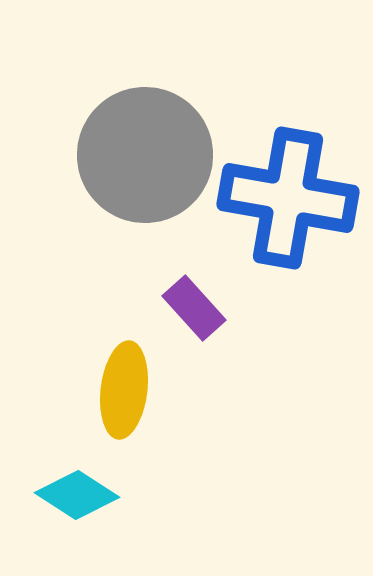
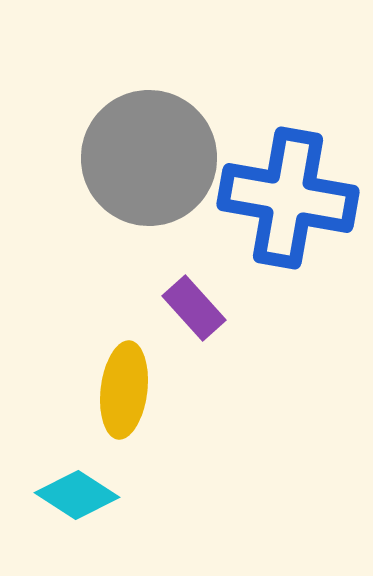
gray circle: moved 4 px right, 3 px down
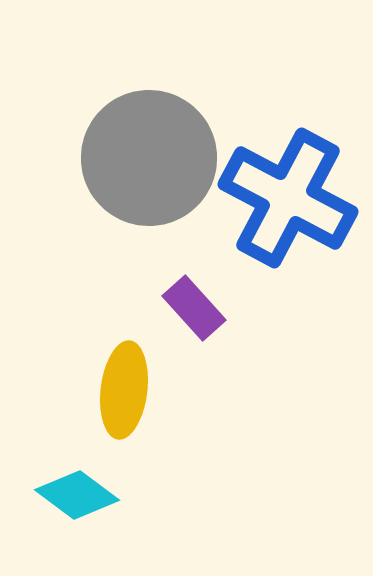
blue cross: rotated 18 degrees clockwise
cyan diamond: rotated 4 degrees clockwise
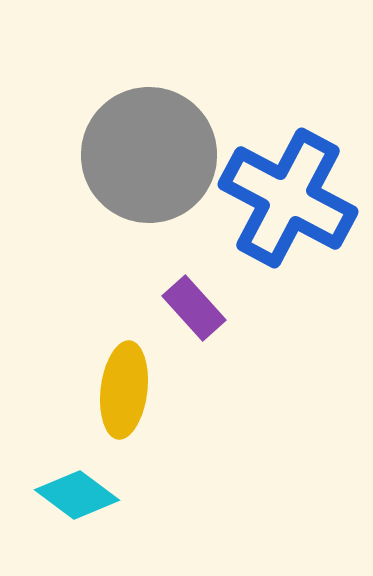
gray circle: moved 3 px up
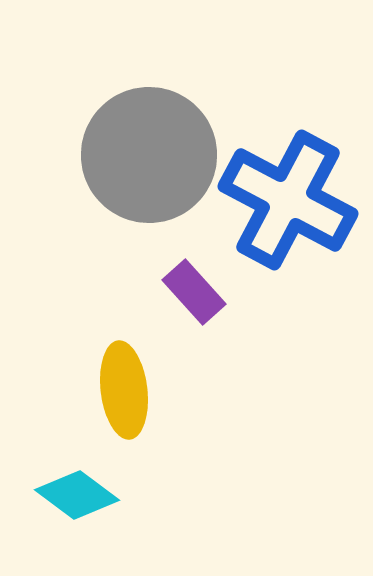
blue cross: moved 2 px down
purple rectangle: moved 16 px up
yellow ellipse: rotated 14 degrees counterclockwise
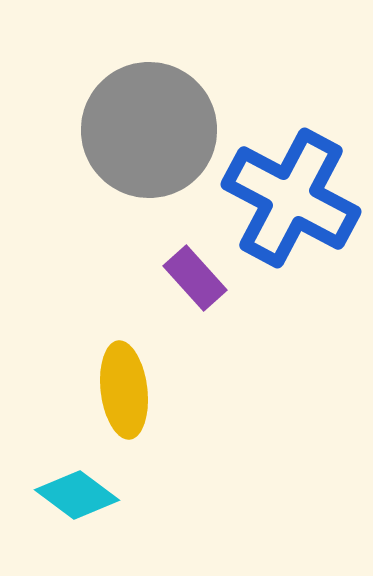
gray circle: moved 25 px up
blue cross: moved 3 px right, 2 px up
purple rectangle: moved 1 px right, 14 px up
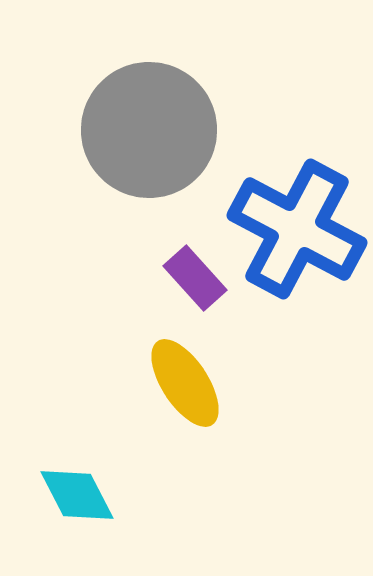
blue cross: moved 6 px right, 31 px down
yellow ellipse: moved 61 px right, 7 px up; rotated 26 degrees counterclockwise
cyan diamond: rotated 26 degrees clockwise
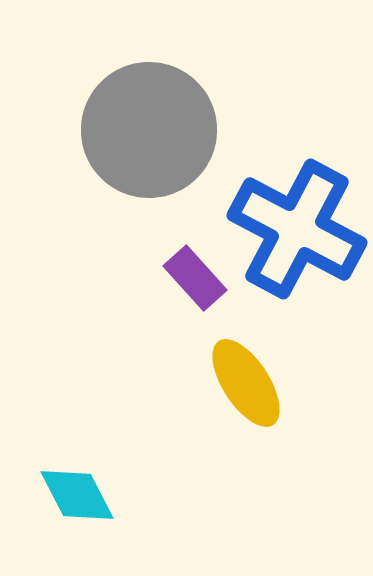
yellow ellipse: moved 61 px right
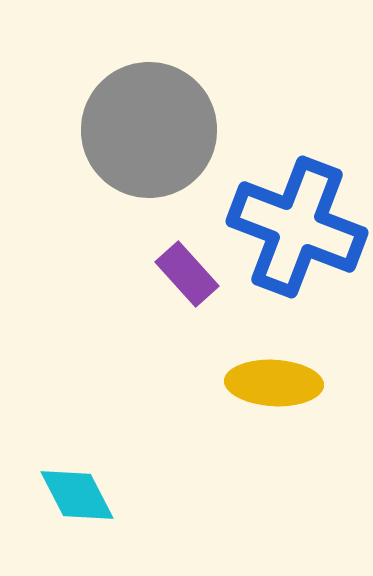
blue cross: moved 2 px up; rotated 7 degrees counterclockwise
purple rectangle: moved 8 px left, 4 px up
yellow ellipse: moved 28 px right; rotated 54 degrees counterclockwise
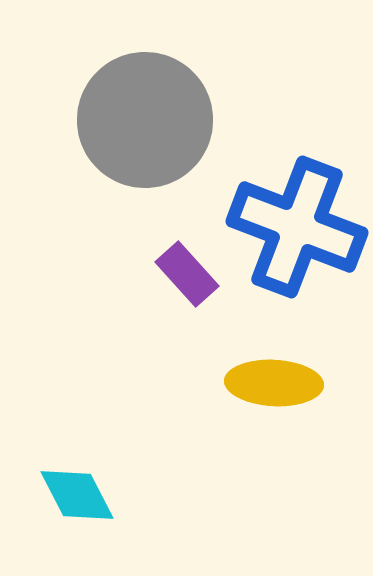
gray circle: moved 4 px left, 10 px up
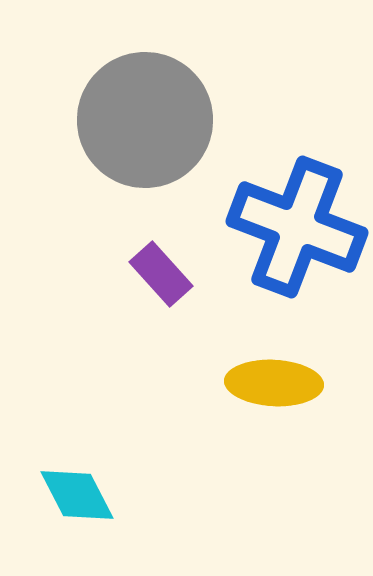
purple rectangle: moved 26 px left
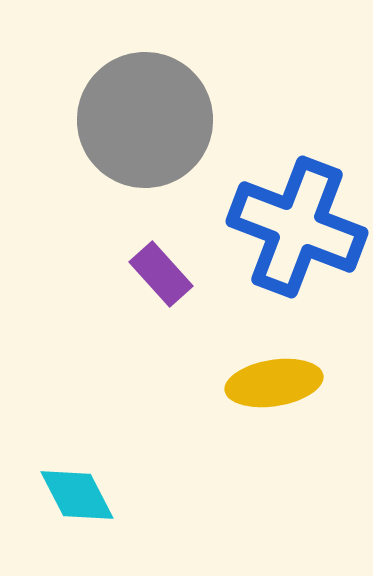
yellow ellipse: rotated 12 degrees counterclockwise
